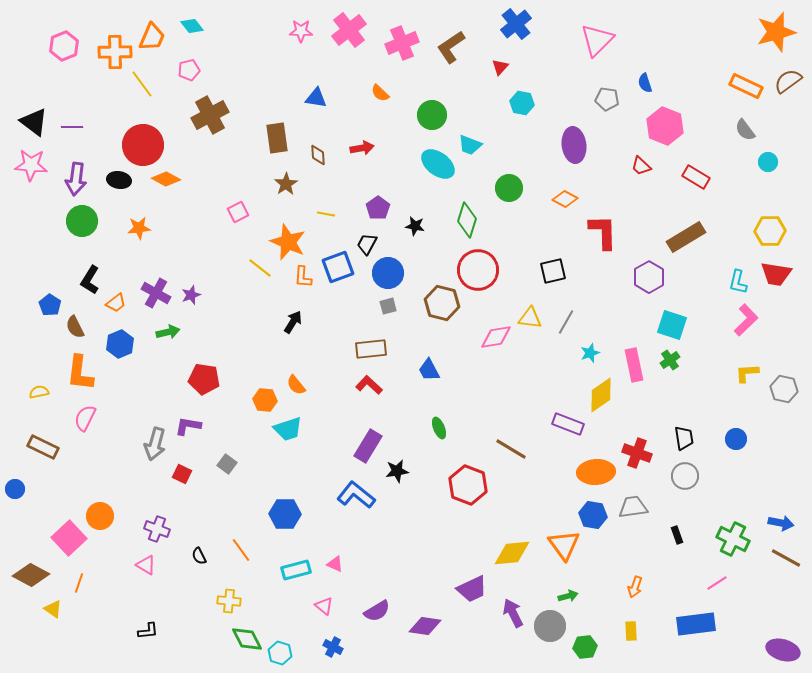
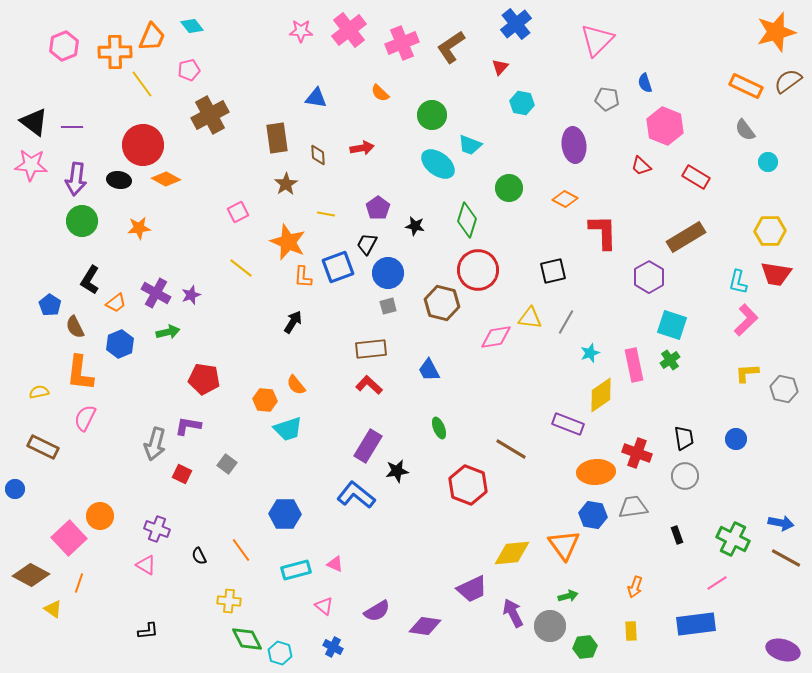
yellow line at (260, 268): moved 19 px left
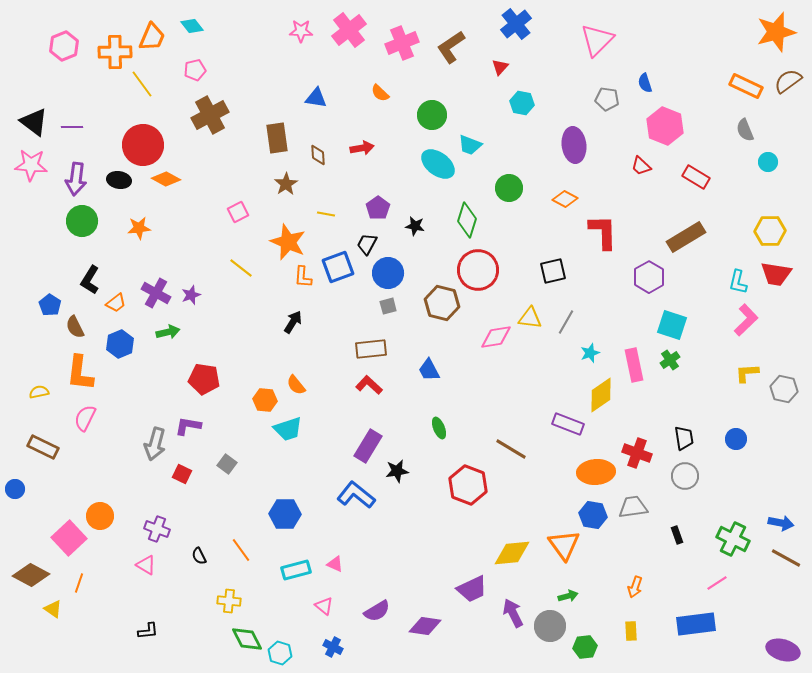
pink pentagon at (189, 70): moved 6 px right
gray semicircle at (745, 130): rotated 15 degrees clockwise
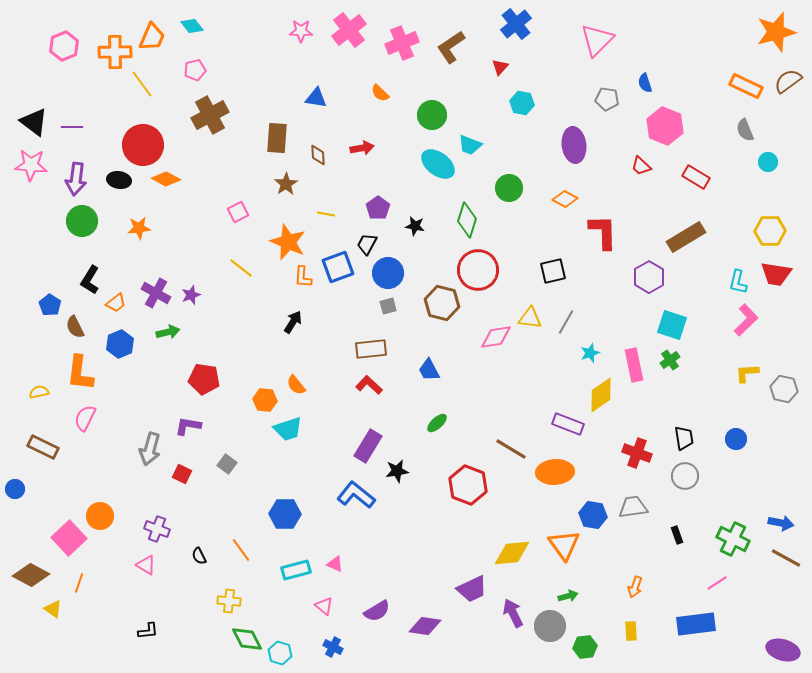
brown rectangle at (277, 138): rotated 12 degrees clockwise
green ellipse at (439, 428): moved 2 px left, 5 px up; rotated 70 degrees clockwise
gray arrow at (155, 444): moved 5 px left, 5 px down
orange ellipse at (596, 472): moved 41 px left
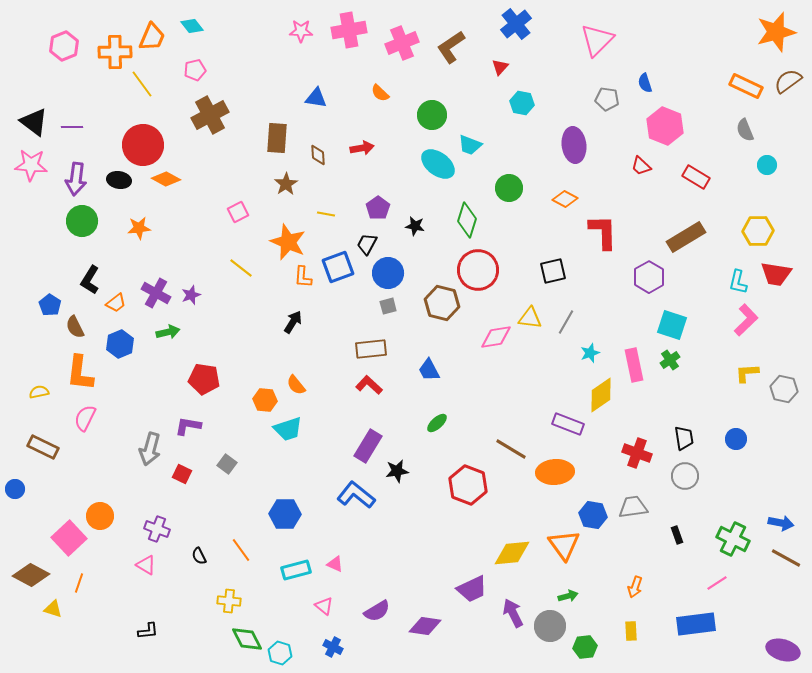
pink cross at (349, 30): rotated 28 degrees clockwise
cyan circle at (768, 162): moved 1 px left, 3 px down
yellow hexagon at (770, 231): moved 12 px left
yellow triangle at (53, 609): rotated 18 degrees counterclockwise
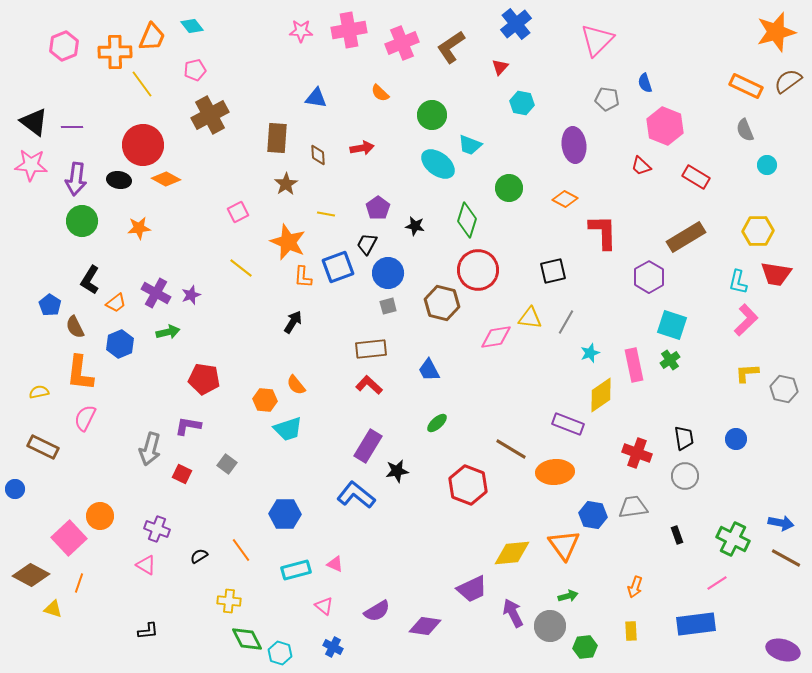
black semicircle at (199, 556): rotated 84 degrees clockwise
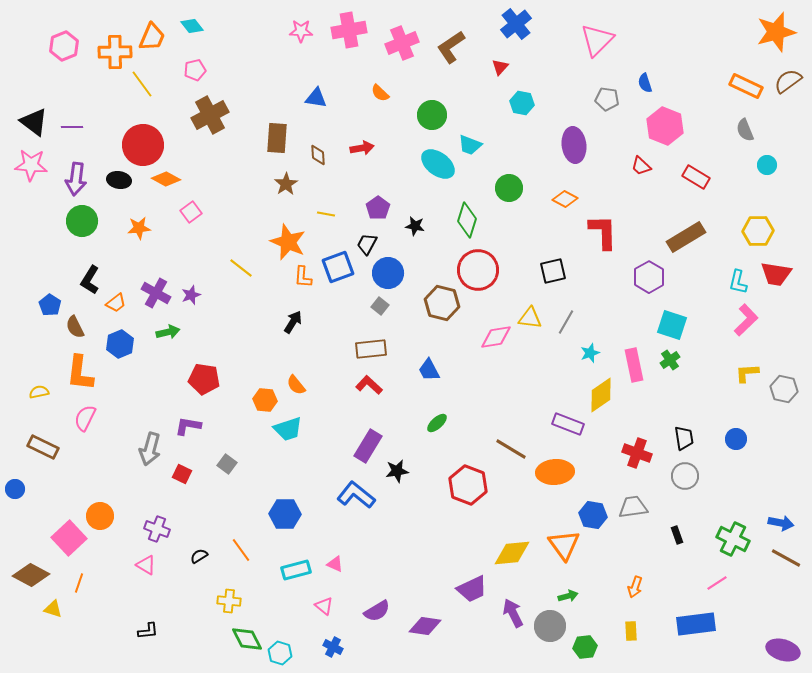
pink square at (238, 212): moved 47 px left; rotated 10 degrees counterclockwise
gray square at (388, 306): moved 8 px left; rotated 36 degrees counterclockwise
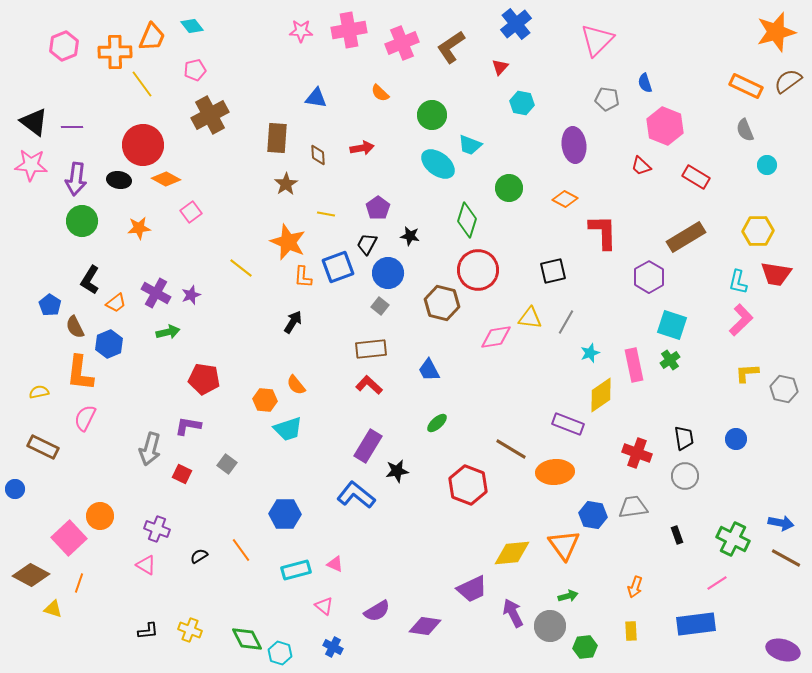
black star at (415, 226): moved 5 px left, 10 px down
pink L-shape at (746, 320): moved 5 px left
blue hexagon at (120, 344): moved 11 px left
yellow cross at (229, 601): moved 39 px left, 29 px down; rotated 15 degrees clockwise
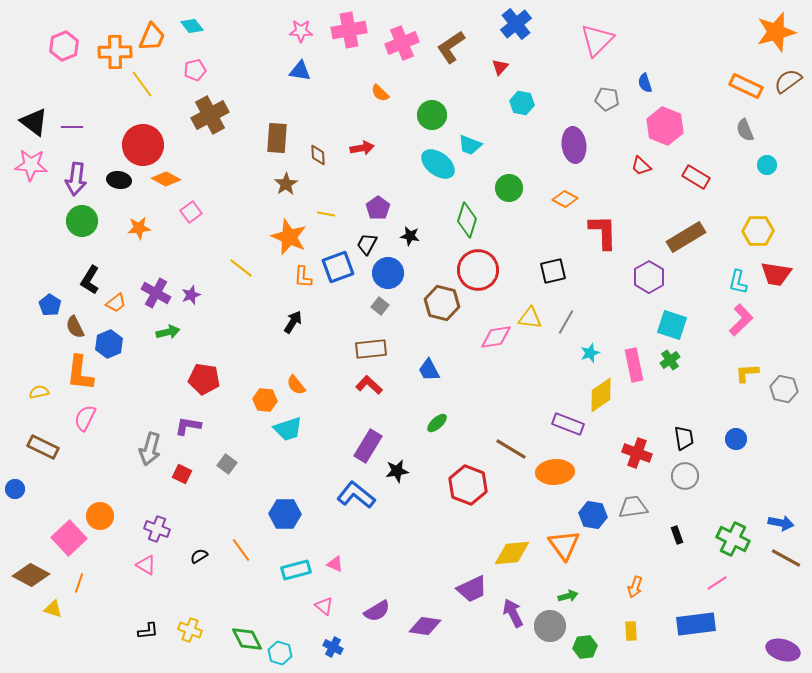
blue triangle at (316, 98): moved 16 px left, 27 px up
orange star at (288, 242): moved 1 px right, 5 px up
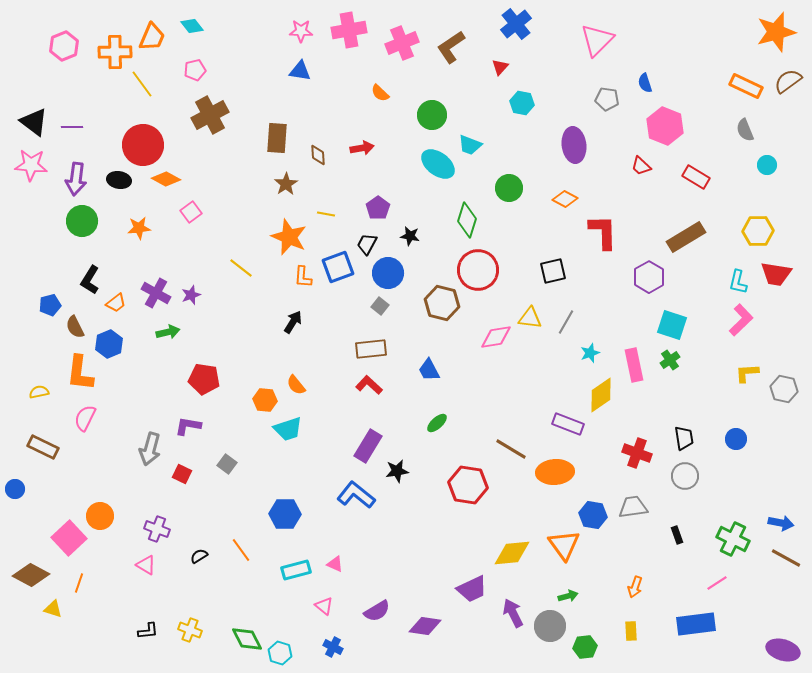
blue pentagon at (50, 305): rotated 25 degrees clockwise
red hexagon at (468, 485): rotated 12 degrees counterclockwise
